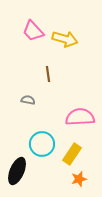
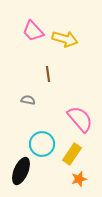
pink semicircle: moved 2 px down; rotated 52 degrees clockwise
black ellipse: moved 4 px right
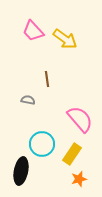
yellow arrow: rotated 20 degrees clockwise
brown line: moved 1 px left, 5 px down
black ellipse: rotated 12 degrees counterclockwise
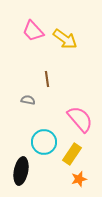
cyan circle: moved 2 px right, 2 px up
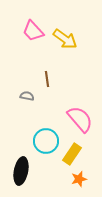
gray semicircle: moved 1 px left, 4 px up
cyan circle: moved 2 px right, 1 px up
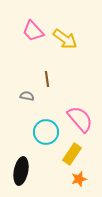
cyan circle: moved 9 px up
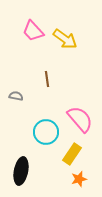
gray semicircle: moved 11 px left
